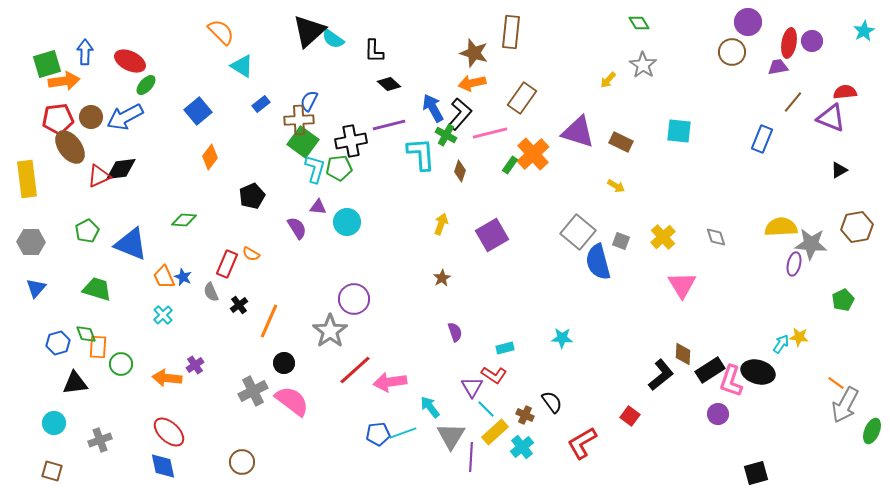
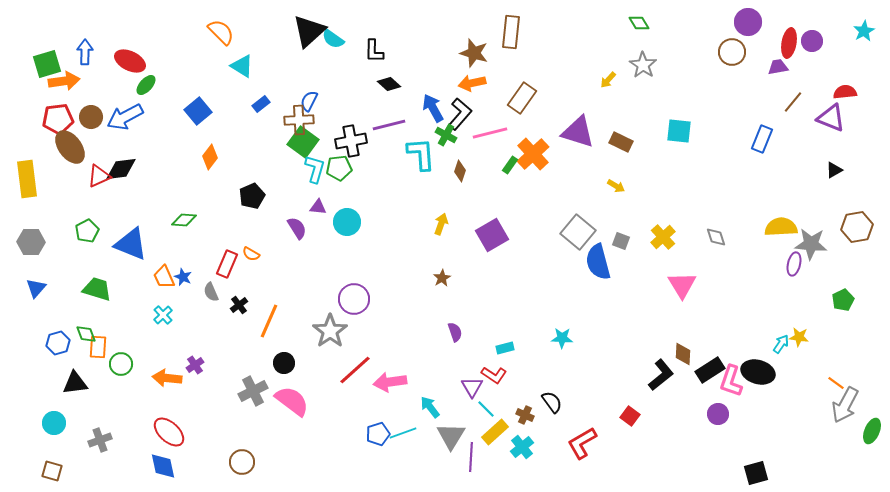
black triangle at (839, 170): moved 5 px left
blue pentagon at (378, 434): rotated 10 degrees counterclockwise
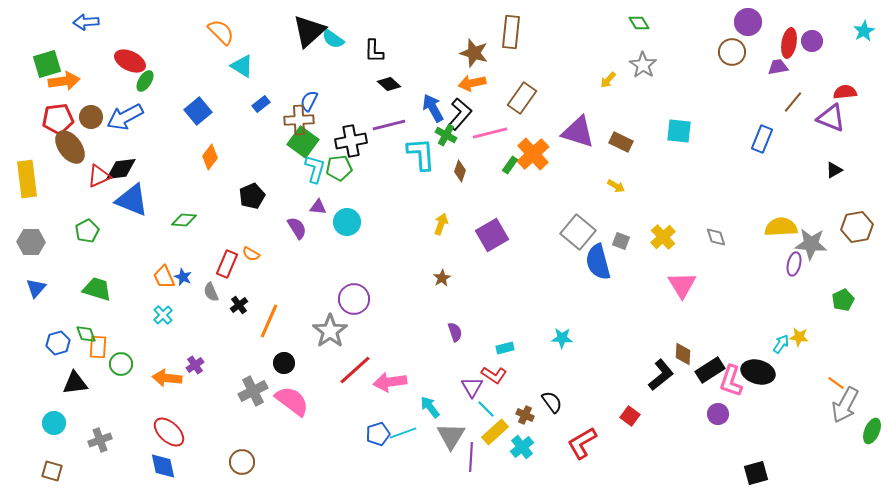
blue arrow at (85, 52): moved 1 px right, 30 px up; rotated 95 degrees counterclockwise
green ellipse at (146, 85): moved 1 px left, 4 px up; rotated 10 degrees counterclockwise
blue triangle at (131, 244): moved 1 px right, 44 px up
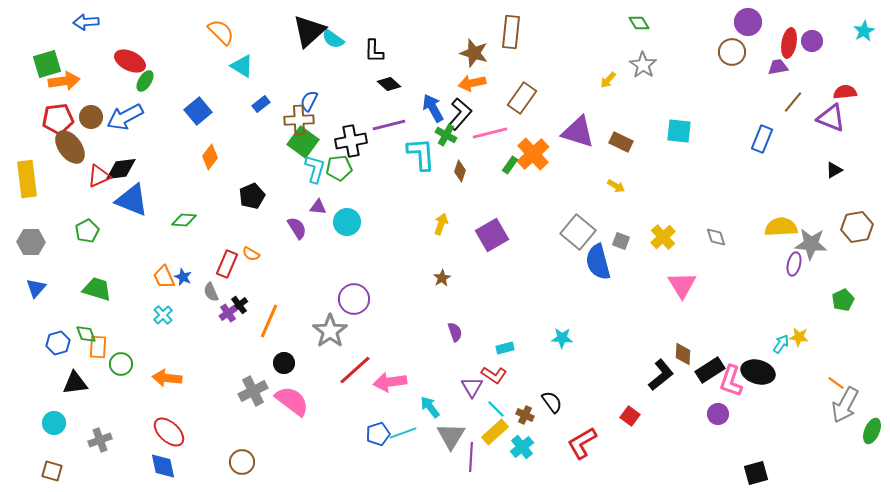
purple cross at (195, 365): moved 33 px right, 52 px up
cyan line at (486, 409): moved 10 px right
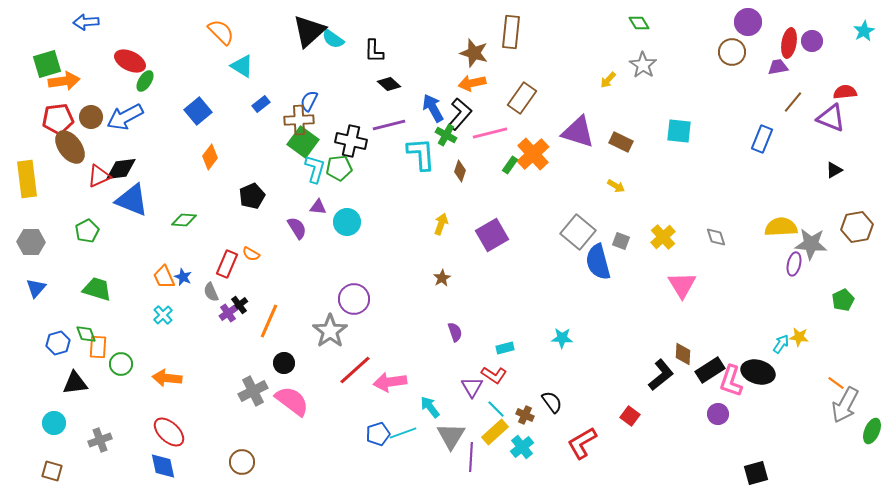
black cross at (351, 141): rotated 24 degrees clockwise
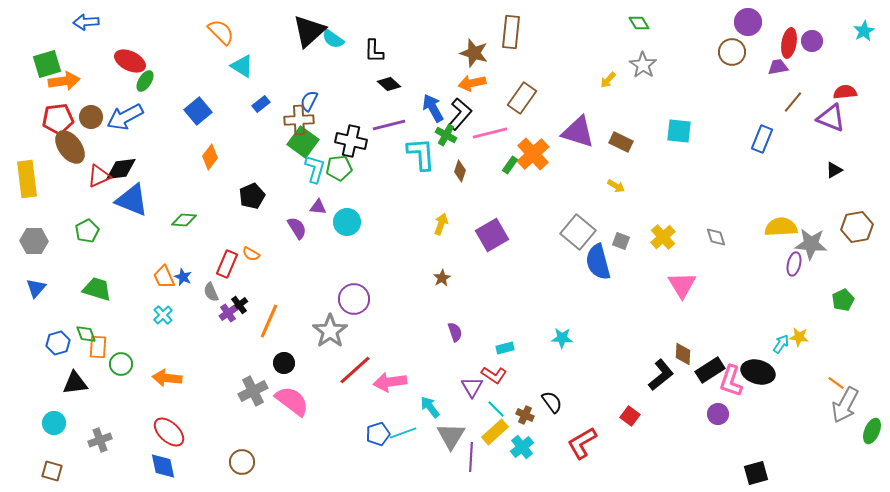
gray hexagon at (31, 242): moved 3 px right, 1 px up
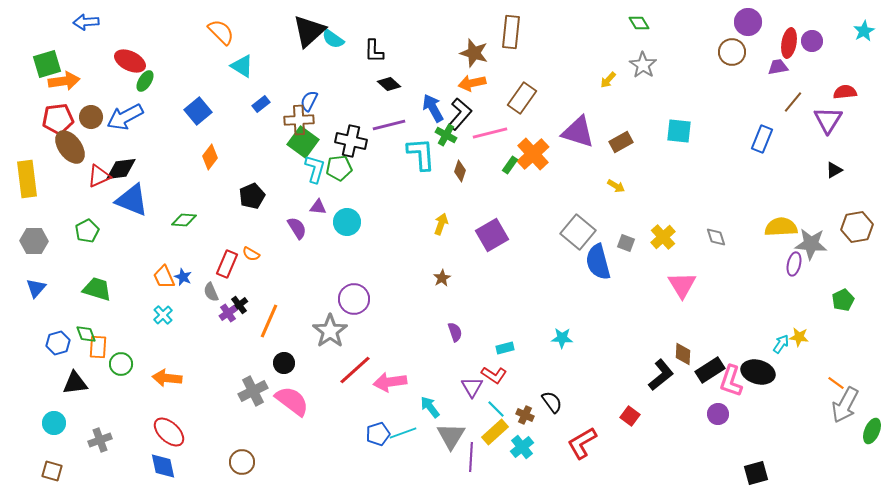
purple triangle at (831, 118): moved 3 px left, 2 px down; rotated 40 degrees clockwise
brown rectangle at (621, 142): rotated 55 degrees counterclockwise
gray square at (621, 241): moved 5 px right, 2 px down
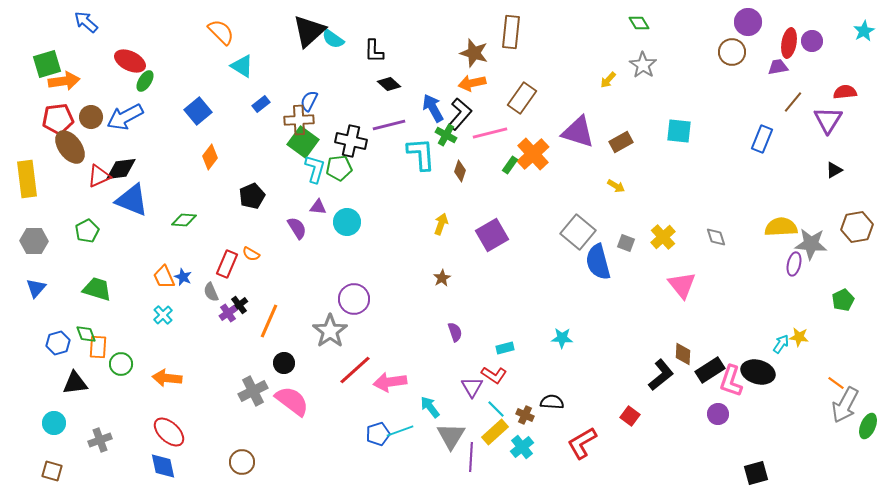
blue arrow at (86, 22): rotated 45 degrees clockwise
pink triangle at (682, 285): rotated 8 degrees counterclockwise
black semicircle at (552, 402): rotated 50 degrees counterclockwise
green ellipse at (872, 431): moved 4 px left, 5 px up
cyan line at (403, 433): moved 3 px left, 2 px up
